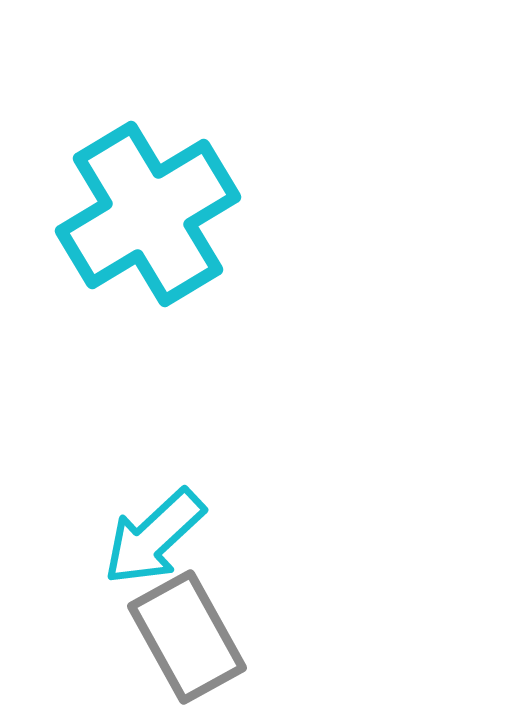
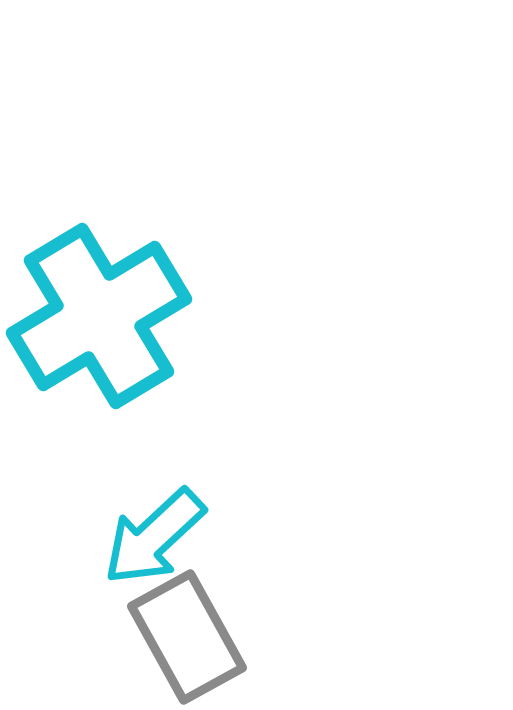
cyan cross: moved 49 px left, 102 px down
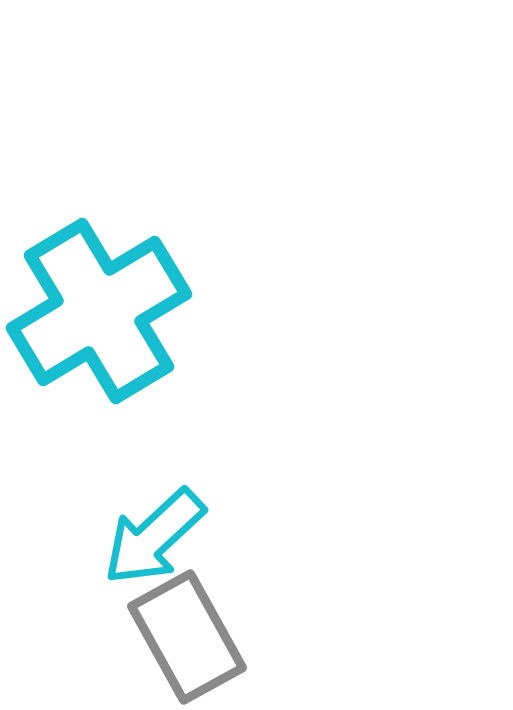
cyan cross: moved 5 px up
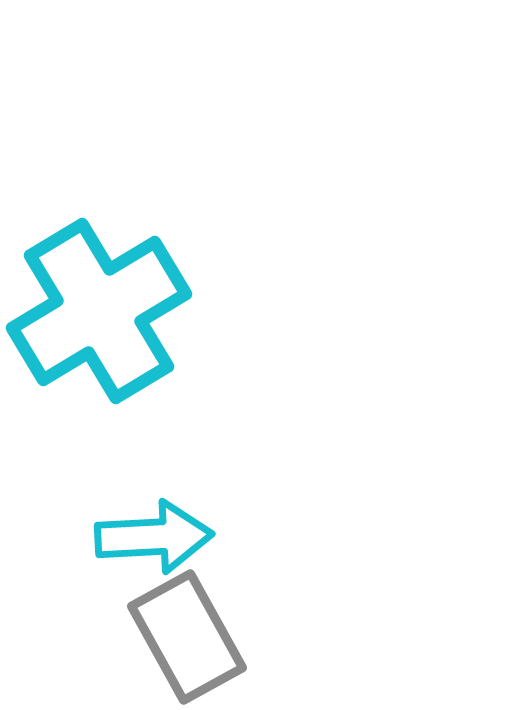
cyan arrow: rotated 140 degrees counterclockwise
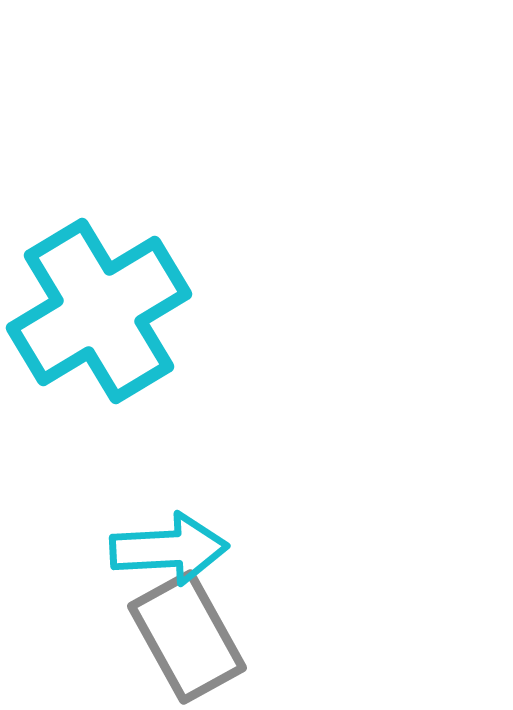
cyan arrow: moved 15 px right, 12 px down
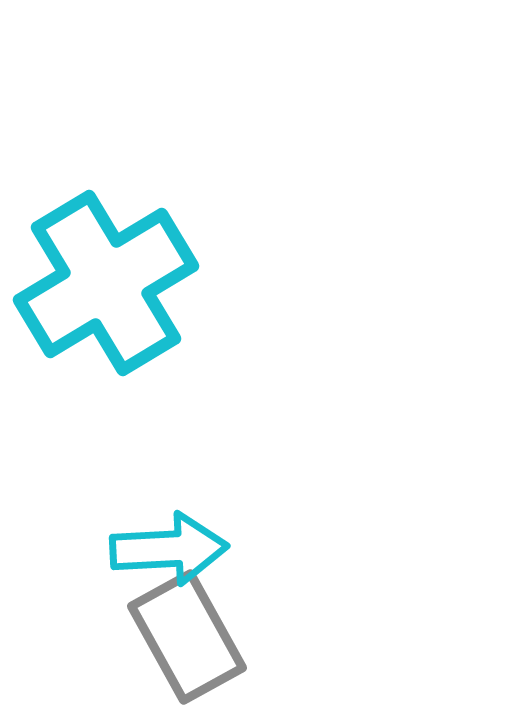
cyan cross: moved 7 px right, 28 px up
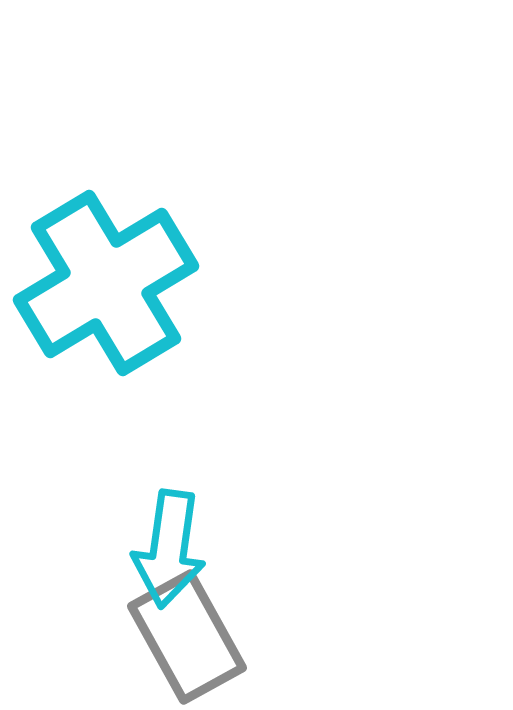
cyan arrow: rotated 101 degrees clockwise
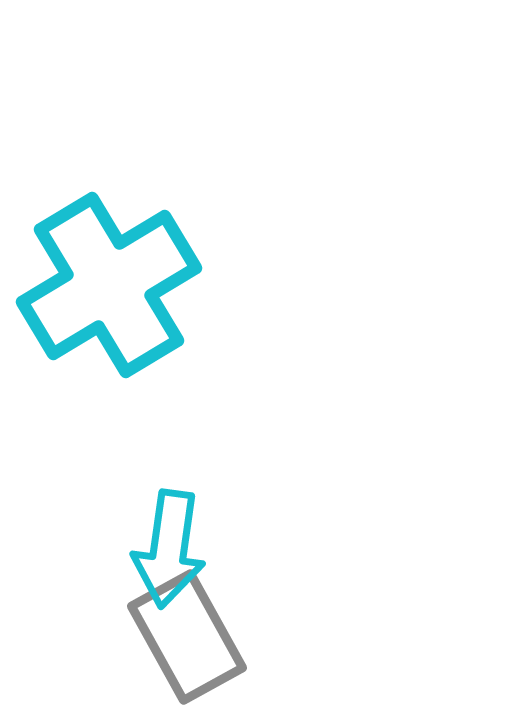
cyan cross: moved 3 px right, 2 px down
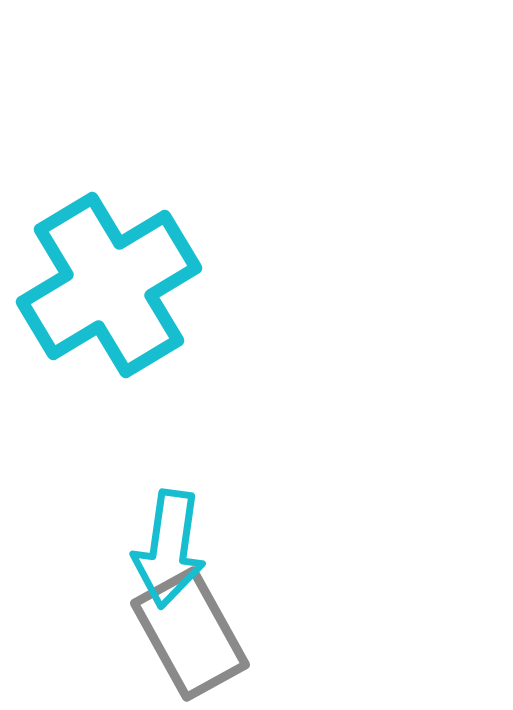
gray rectangle: moved 3 px right, 3 px up
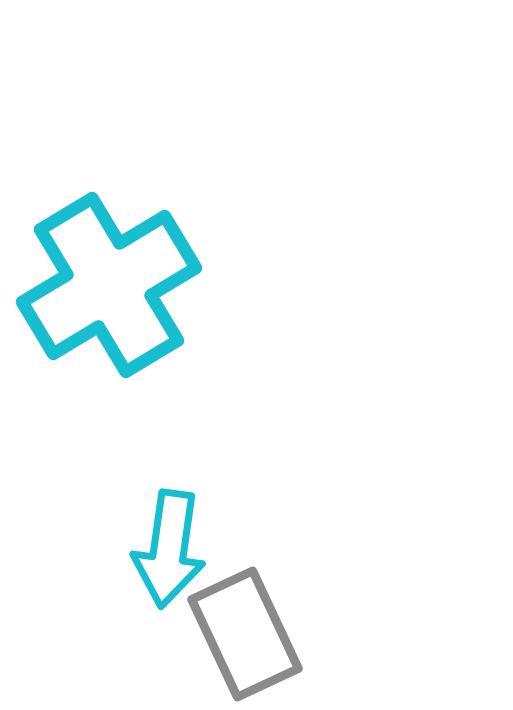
gray rectangle: moved 55 px right; rotated 4 degrees clockwise
